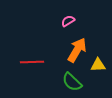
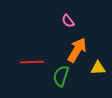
pink semicircle: rotated 96 degrees counterclockwise
yellow triangle: moved 3 px down
green semicircle: moved 11 px left, 6 px up; rotated 65 degrees clockwise
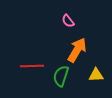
red line: moved 4 px down
yellow triangle: moved 2 px left, 7 px down
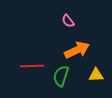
orange arrow: rotated 35 degrees clockwise
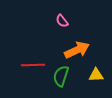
pink semicircle: moved 6 px left
red line: moved 1 px right, 1 px up
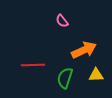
orange arrow: moved 7 px right
green semicircle: moved 4 px right, 2 px down
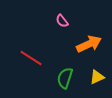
orange arrow: moved 5 px right, 6 px up
red line: moved 2 px left, 7 px up; rotated 35 degrees clockwise
yellow triangle: moved 1 px right, 2 px down; rotated 21 degrees counterclockwise
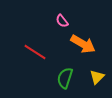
orange arrow: moved 6 px left; rotated 55 degrees clockwise
red line: moved 4 px right, 6 px up
yellow triangle: rotated 21 degrees counterclockwise
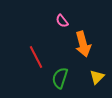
orange arrow: rotated 45 degrees clockwise
red line: moved 1 px right, 5 px down; rotated 30 degrees clockwise
green semicircle: moved 5 px left
